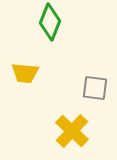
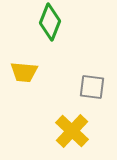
yellow trapezoid: moved 1 px left, 1 px up
gray square: moved 3 px left, 1 px up
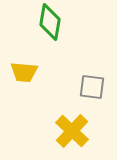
green diamond: rotated 12 degrees counterclockwise
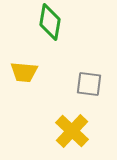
gray square: moved 3 px left, 3 px up
